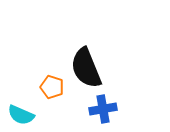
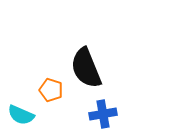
orange pentagon: moved 1 px left, 3 px down
blue cross: moved 5 px down
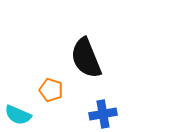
black semicircle: moved 10 px up
cyan semicircle: moved 3 px left
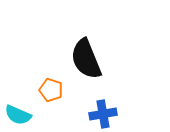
black semicircle: moved 1 px down
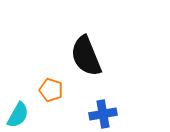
black semicircle: moved 3 px up
cyan semicircle: rotated 84 degrees counterclockwise
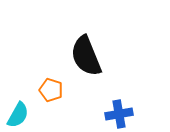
blue cross: moved 16 px right
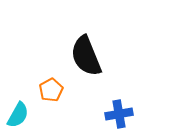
orange pentagon: rotated 25 degrees clockwise
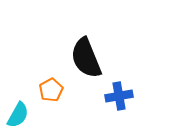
black semicircle: moved 2 px down
blue cross: moved 18 px up
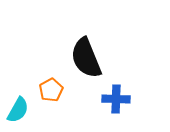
blue cross: moved 3 px left, 3 px down; rotated 12 degrees clockwise
cyan semicircle: moved 5 px up
